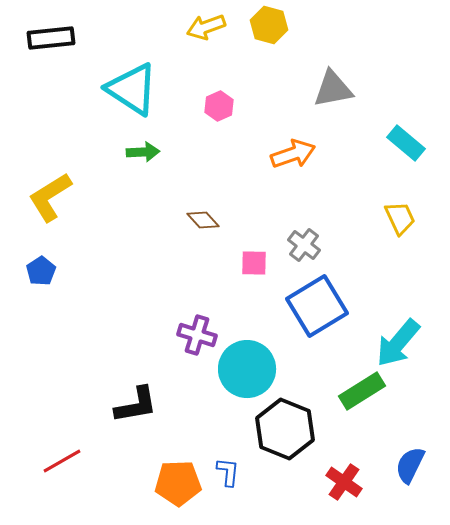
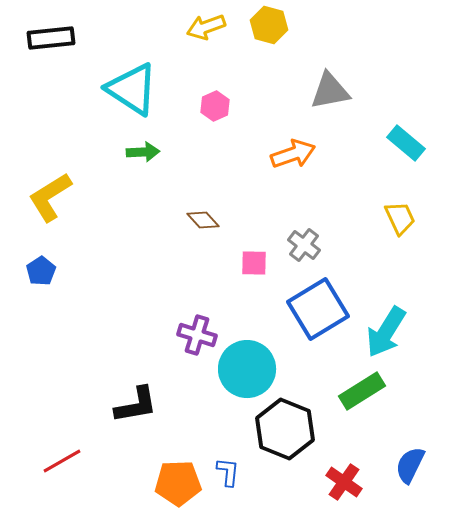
gray triangle: moved 3 px left, 2 px down
pink hexagon: moved 4 px left
blue square: moved 1 px right, 3 px down
cyan arrow: moved 12 px left, 11 px up; rotated 8 degrees counterclockwise
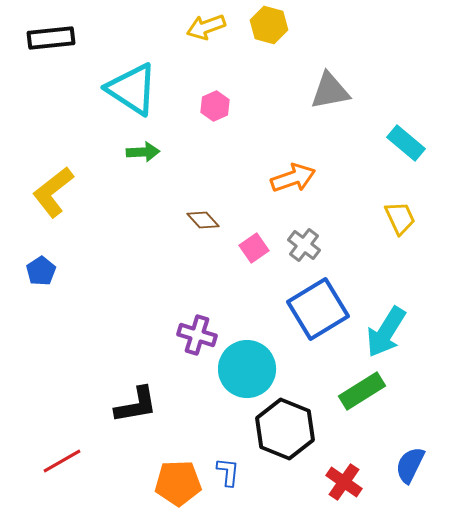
orange arrow: moved 24 px down
yellow L-shape: moved 3 px right, 5 px up; rotated 6 degrees counterclockwise
pink square: moved 15 px up; rotated 36 degrees counterclockwise
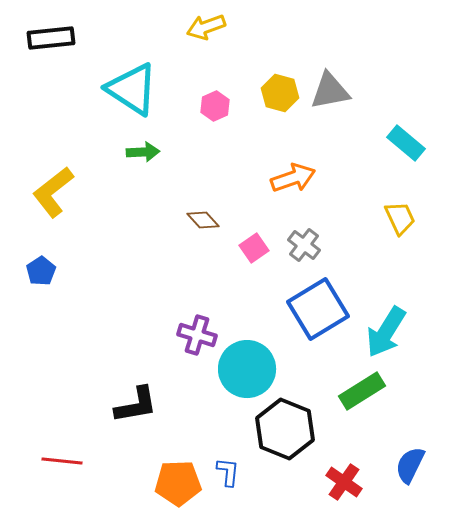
yellow hexagon: moved 11 px right, 68 px down
red line: rotated 36 degrees clockwise
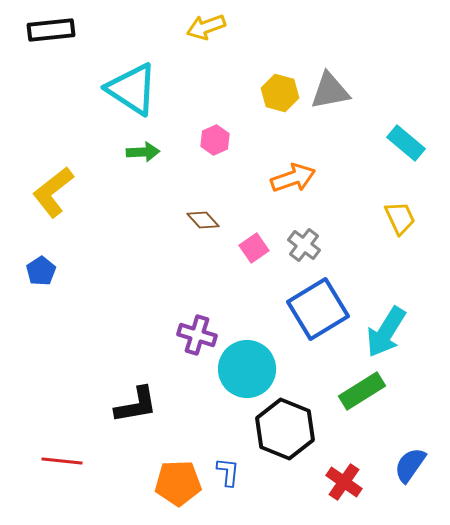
black rectangle: moved 8 px up
pink hexagon: moved 34 px down
blue semicircle: rotated 9 degrees clockwise
